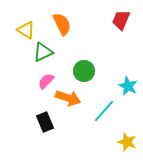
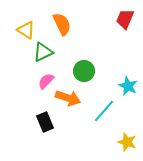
red trapezoid: moved 4 px right, 1 px up
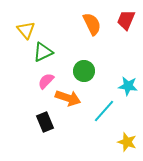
red trapezoid: moved 1 px right, 1 px down
orange semicircle: moved 30 px right
yellow triangle: rotated 18 degrees clockwise
cyan star: rotated 18 degrees counterclockwise
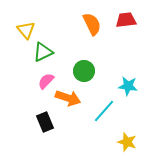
red trapezoid: rotated 60 degrees clockwise
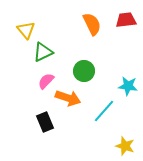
yellow star: moved 2 px left, 4 px down
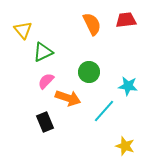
yellow triangle: moved 3 px left
green circle: moved 5 px right, 1 px down
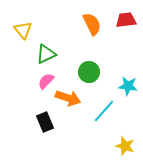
green triangle: moved 3 px right, 2 px down
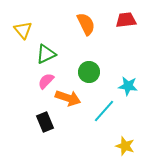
orange semicircle: moved 6 px left
